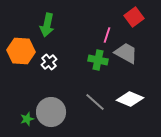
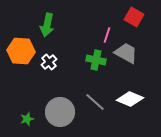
red square: rotated 24 degrees counterclockwise
green cross: moved 2 px left
gray circle: moved 9 px right
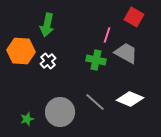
white cross: moved 1 px left, 1 px up
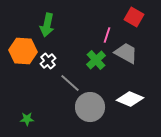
orange hexagon: moved 2 px right
green cross: rotated 36 degrees clockwise
gray line: moved 25 px left, 19 px up
gray circle: moved 30 px right, 5 px up
green star: rotated 16 degrees clockwise
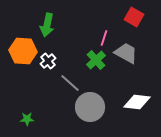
pink line: moved 3 px left, 3 px down
white diamond: moved 7 px right, 3 px down; rotated 16 degrees counterclockwise
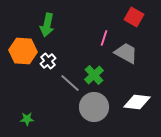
green cross: moved 2 px left, 15 px down
gray circle: moved 4 px right
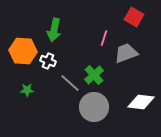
green arrow: moved 7 px right, 5 px down
gray trapezoid: rotated 50 degrees counterclockwise
white cross: rotated 28 degrees counterclockwise
white diamond: moved 4 px right
green star: moved 29 px up
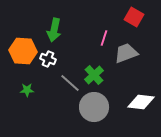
white cross: moved 2 px up
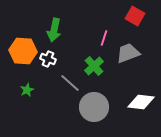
red square: moved 1 px right, 1 px up
gray trapezoid: moved 2 px right
green cross: moved 9 px up
green star: rotated 24 degrees counterclockwise
